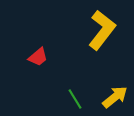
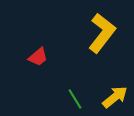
yellow L-shape: moved 3 px down
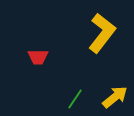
red trapezoid: rotated 40 degrees clockwise
green line: rotated 65 degrees clockwise
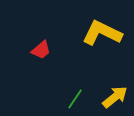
yellow L-shape: rotated 102 degrees counterclockwise
red trapezoid: moved 3 px right, 7 px up; rotated 40 degrees counterclockwise
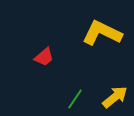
red trapezoid: moved 3 px right, 7 px down
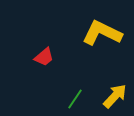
yellow arrow: moved 1 px up; rotated 8 degrees counterclockwise
